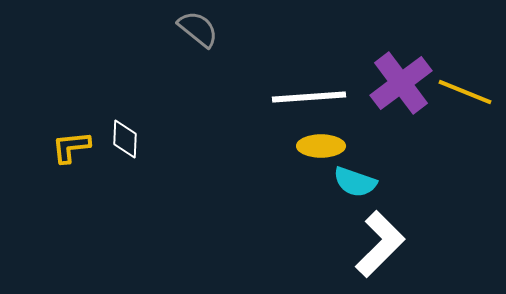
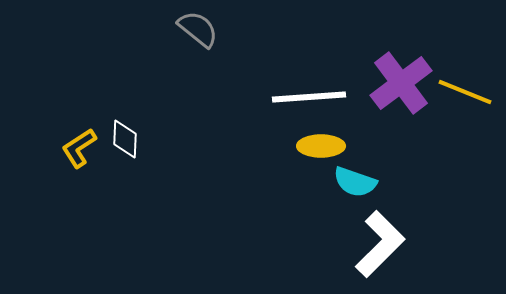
yellow L-shape: moved 8 px right, 1 px down; rotated 27 degrees counterclockwise
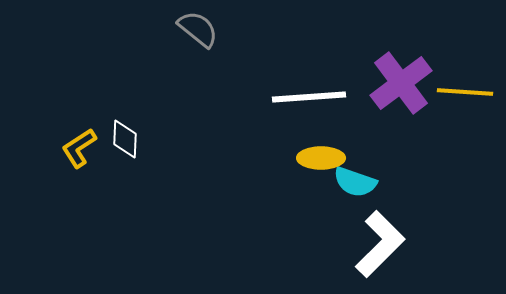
yellow line: rotated 18 degrees counterclockwise
yellow ellipse: moved 12 px down
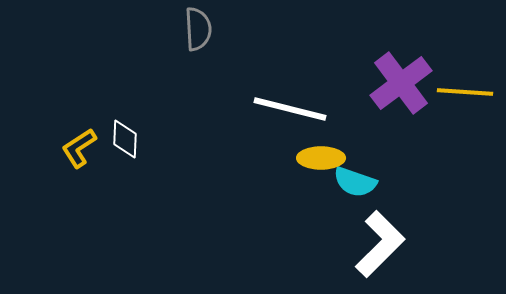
gray semicircle: rotated 48 degrees clockwise
white line: moved 19 px left, 12 px down; rotated 18 degrees clockwise
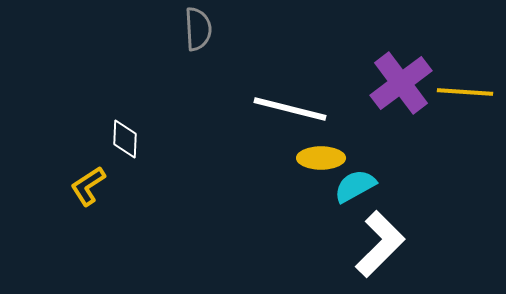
yellow L-shape: moved 9 px right, 38 px down
cyan semicircle: moved 4 px down; rotated 132 degrees clockwise
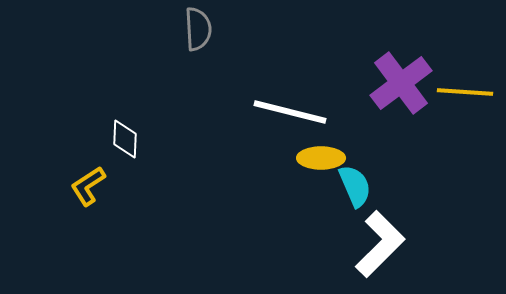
white line: moved 3 px down
cyan semicircle: rotated 96 degrees clockwise
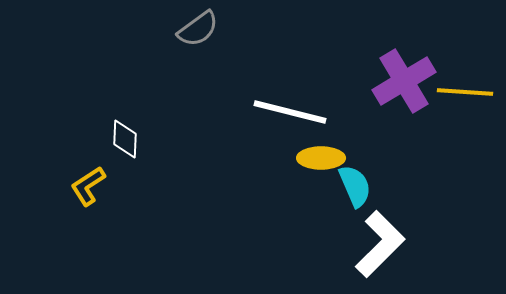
gray semicircle: rotated 57 degrees clockwise
purple cross: moved 3 px right, 2 px up; rotated 6 degrees clockwise
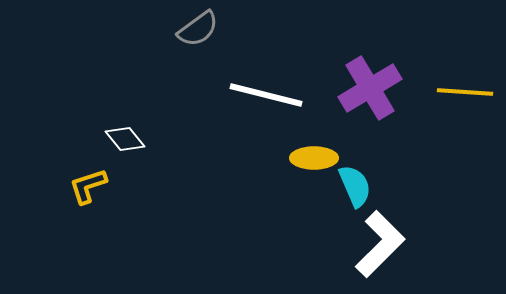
purple cross: moved 34 px left, 7 px down
white line: moved 24 px left, 17 px up
white diamond: rotated 42 degrees counterclockwise
yellow ellipse: moved 7 px left
yellow L-shape: rotated 15 degrees clockwise
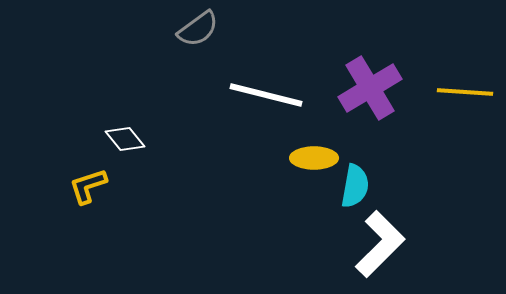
cyan semicircle: rotated 33 degrees clockwise
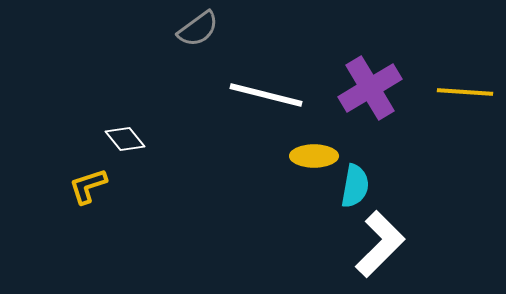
yellow ellipse: moved 2 px up
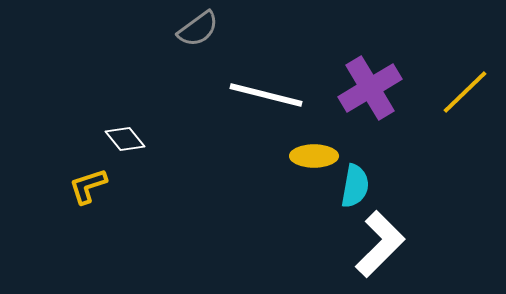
yellow line: rotated 48 degrees counterclockwise
